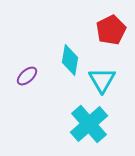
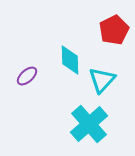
red pentagon: moved 3 px right
cyan diamond: rotated 12 degrees counterclockwise
cyan triangle: rotated 12 degrees clockwise
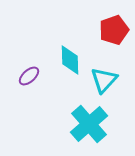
red pentagon: rotated 8 degrees clockwise
purple ellipse: moved 2 px right
cyan triangle: moved 2 px right
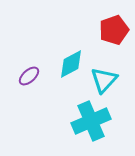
cyan diamond: moved 1 px right, 4 px down; rotated 64 degrees clockwise
cyan cross: moved 2 px right, 3 px up; rotated 18 degrees clockwise
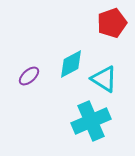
red pentagon: moved 2 px left, 7 px up
cyan triangle: moved 1 px up; rotated 40 degrees counterclockwise
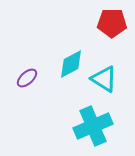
red pentagon: rotated 20 degrees clockwise
purple ellipse: moved 2 px left, 2 px down
cyan cross: moved 2 px right, 5 px down
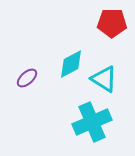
cyan cross: moved 1 px left, 4 px up
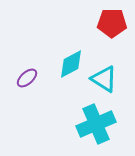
cyan cross: moved 4 px right, 2 px down
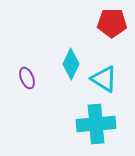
cyan diamond: rotated 36 degrees counterclockwise
purple ellipse: rotated 70 degrees counterclockwise
cyan cross: rotated 18 degrees clockwise
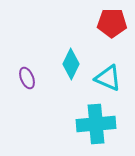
cyan triangle: moved 4 px right, 1 px up; rotated 8 degrees counterclockwise
